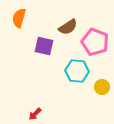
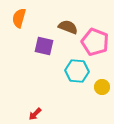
brown semicircle: rotated 126 degrees counterclockwise
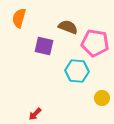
pink pentagon: moved 1 px down; rotated 12 degrees counterclockwise
yellow circle: moved 11 px down
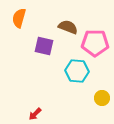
pink pentagon: rotated 8 degrees counterclockwise
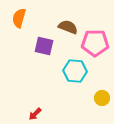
cyan hexagon: moved 2 px left
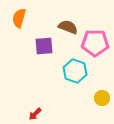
purple square: rotated 18 degrees counterclockwise
cyan hexagon: rotated 15 degrees clockwise
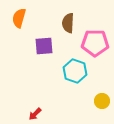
brown semicircle: moved 4 px up; rotated 108 degrees counterclockwise
yellow circle: moved 3 px down
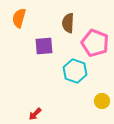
pink pentagon: rotated 20 degrees clockwise
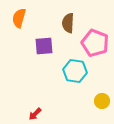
cyan hexagon: rotated 10 degrees counterclockwise
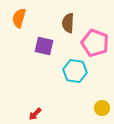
purple square: rotated 18 degrees clockwise
yellow circle: moved 7 px down
